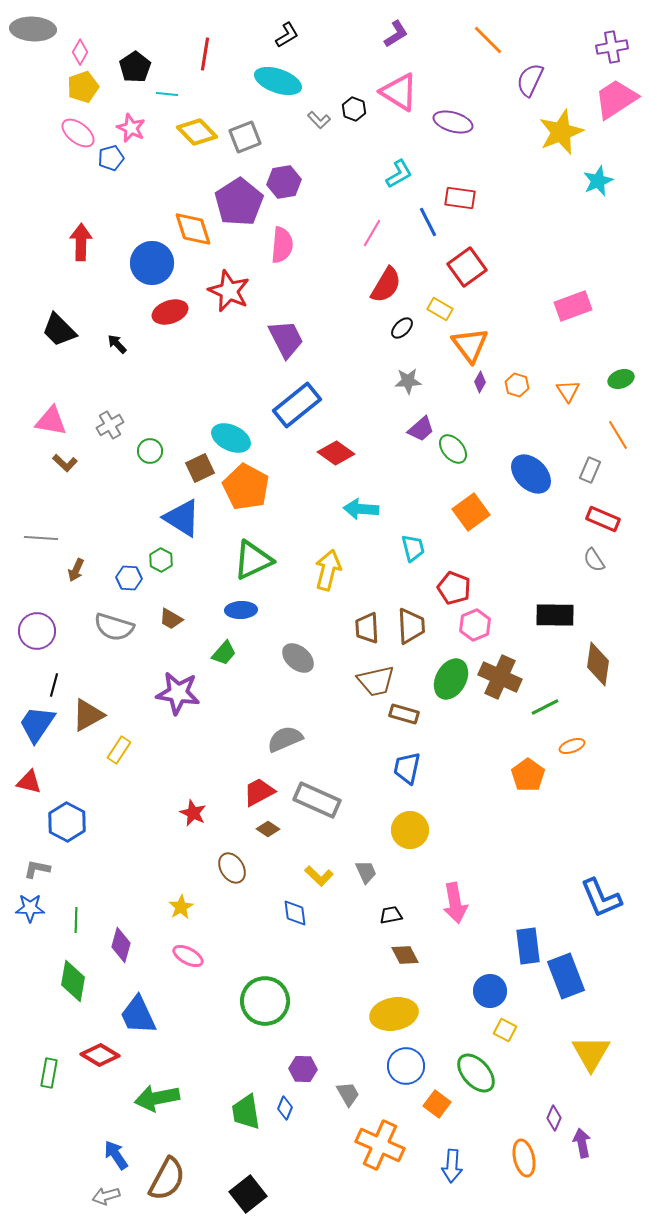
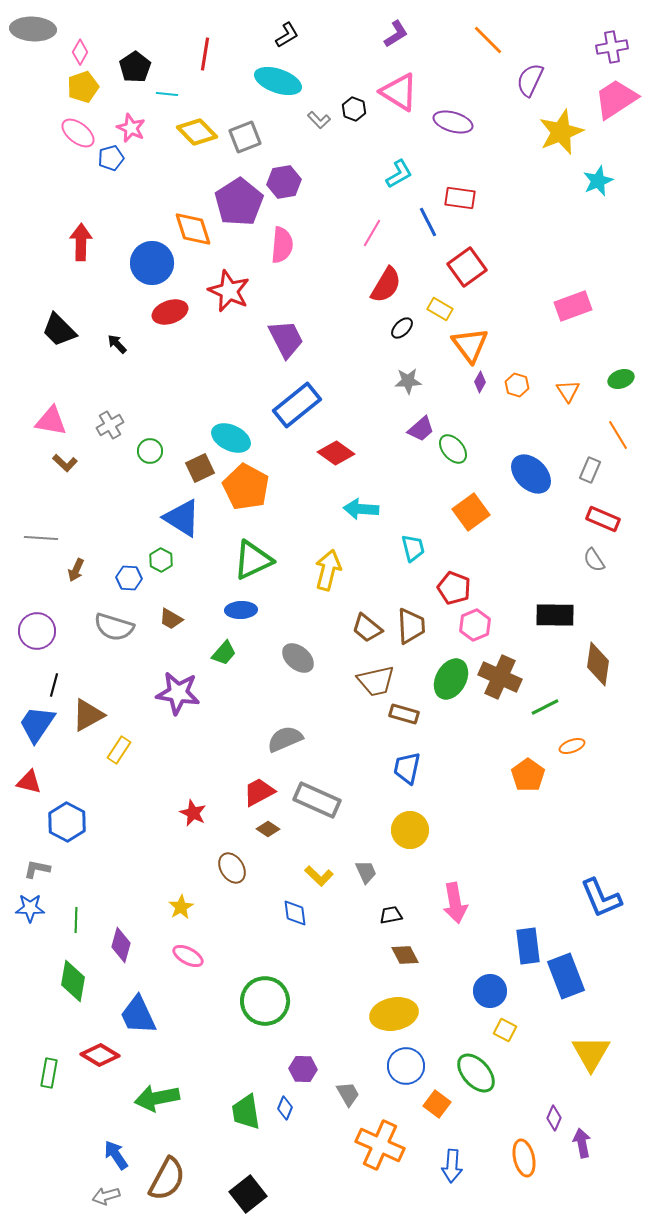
brown trapezoid at (367, 628): rotated 48 degrees counterclockwise
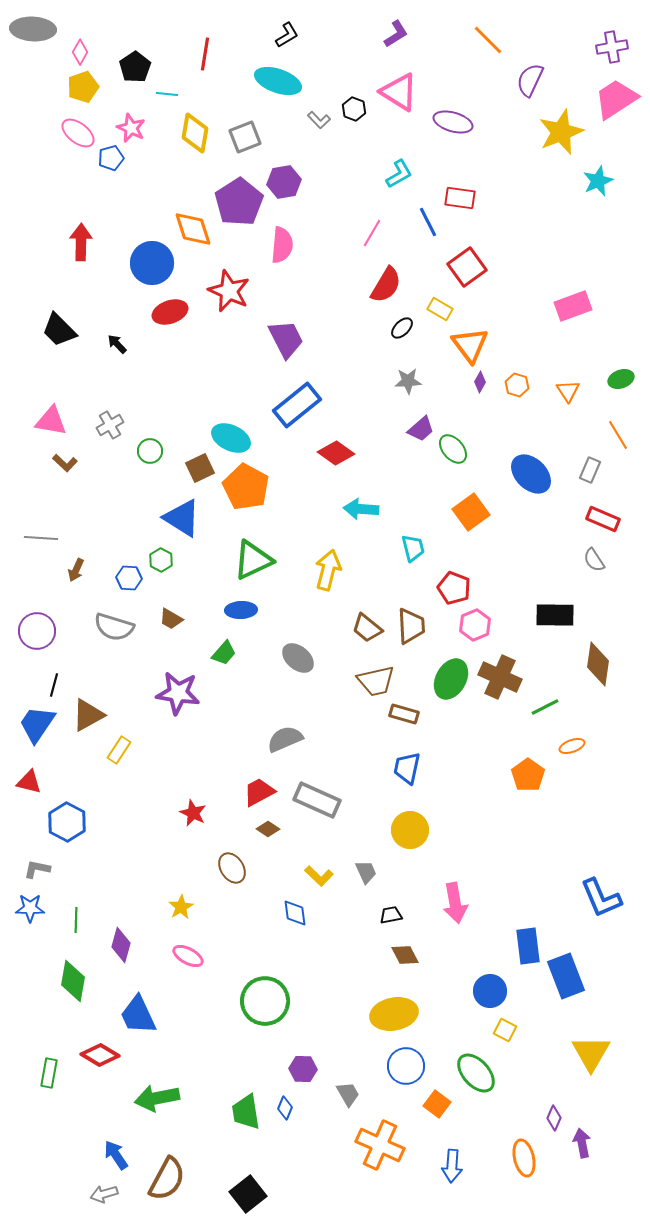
yellow diamond at (197, 132): moved 2 px left, 1 px down; rotated 54 degrees clockwise
gray arrow at (106, 1196): moved 2 px left, 2 px up
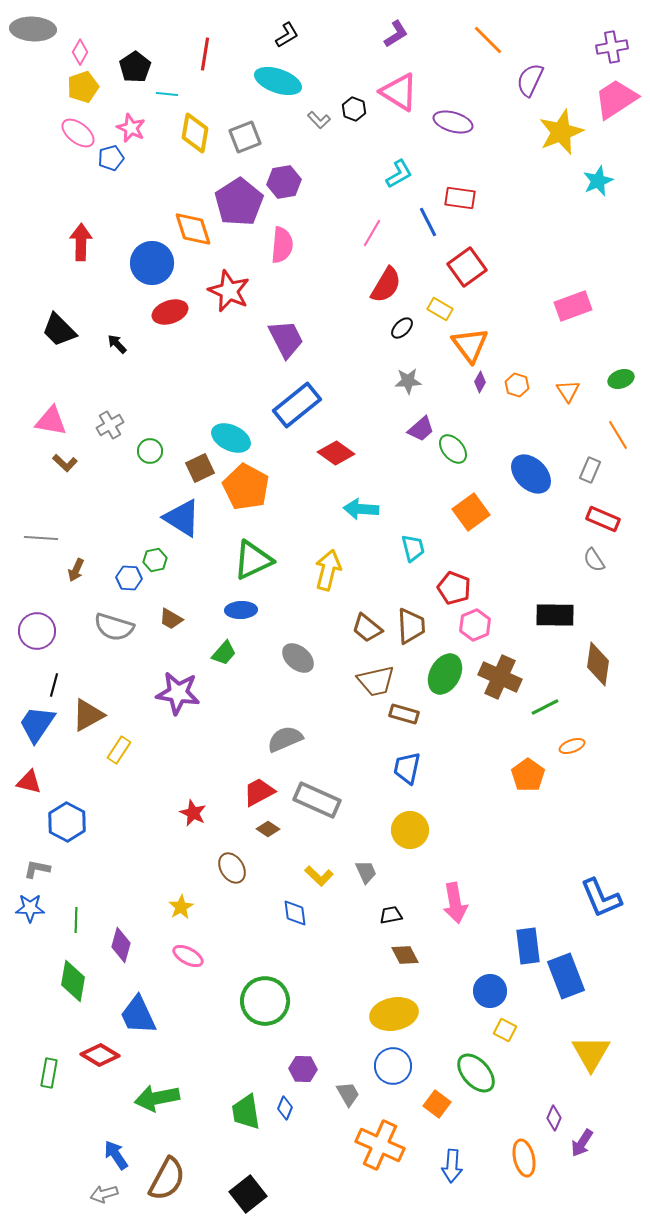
green hexagon at (161, 560): moved 6 px left; rotated 20 degrees clockwise
green ellipse at (451, 679): moved 6 px left, 5 px up
blue circle at (406, 1066): moved 13 px left
purple arrow at (582, 1143): rotated 136 degrees counterclockwise
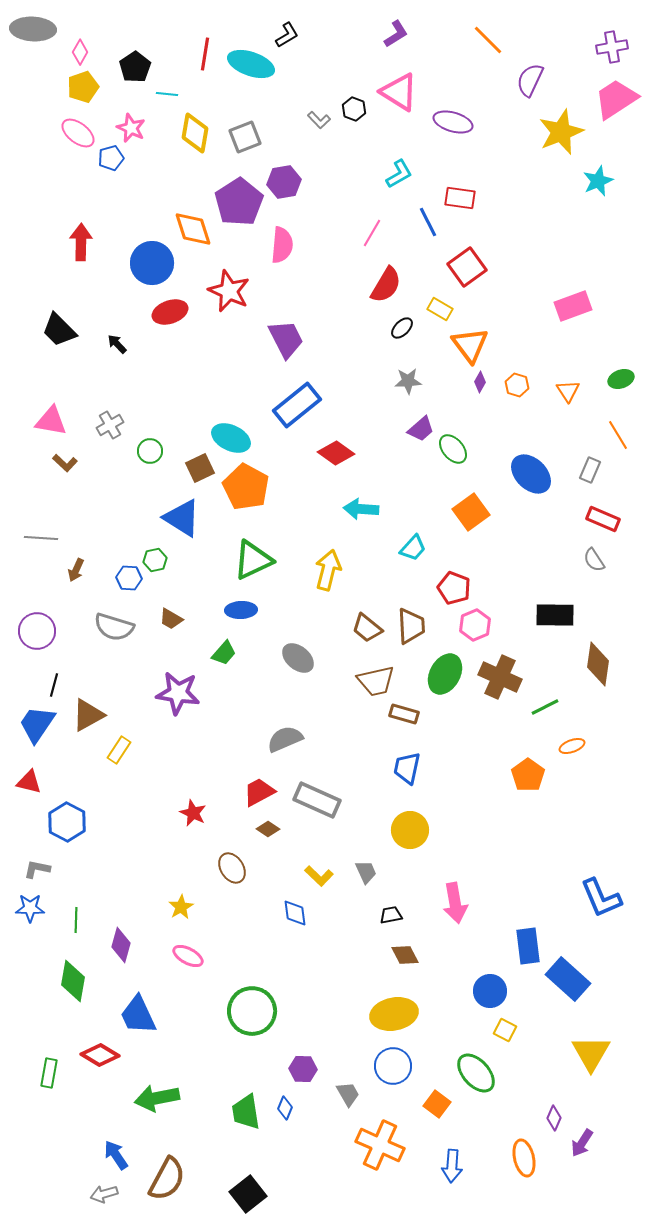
cyan ellipse at (278, 81): moved 27 px left, 17 px up
cyan trapezoid at (413, 548): rotated 56 degrees clockwise
blue rectangle at (566, 976): moved 2 px right, 3 px down; rotated 27 degrees counterclockwise
green circle at (265, 1001): moved 13 px left, 10 px down
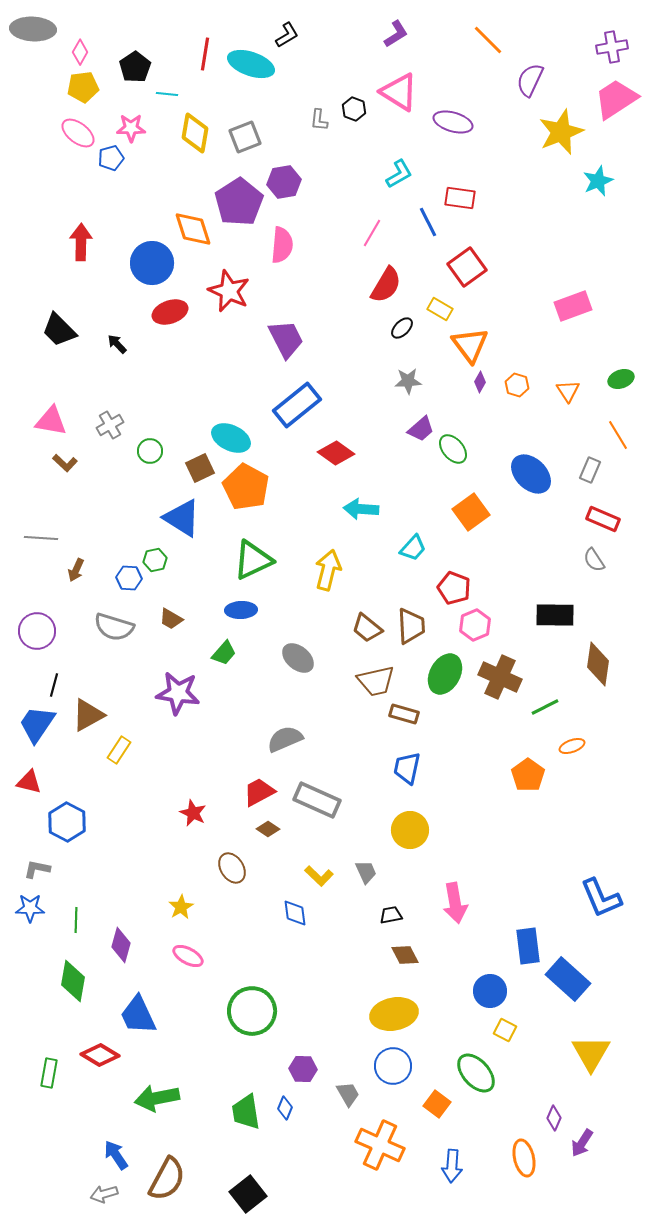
yellow pentagon at (83, 87): rotated 12 degrees clockwise
gray L-shape at (319, 120): rotated 50 degrees clockwise
pink star at (131, 128): rotated 24 degrees counterclockwise
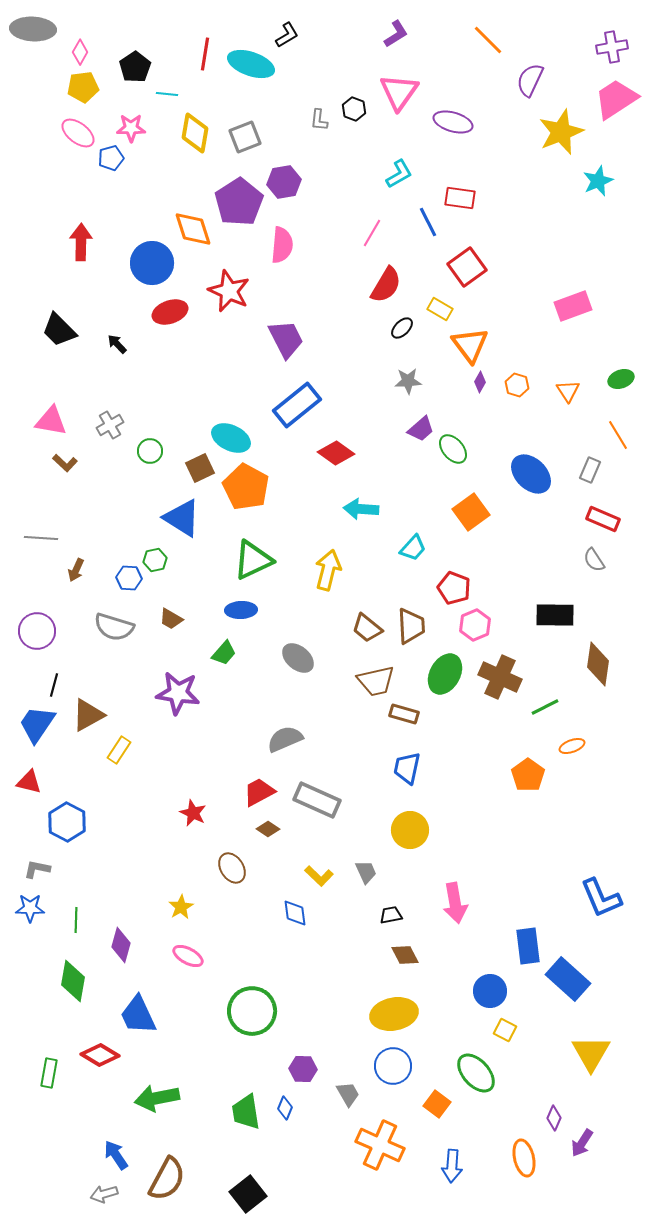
pink triangle at (399, 92): rotated 33 degrees clockwise
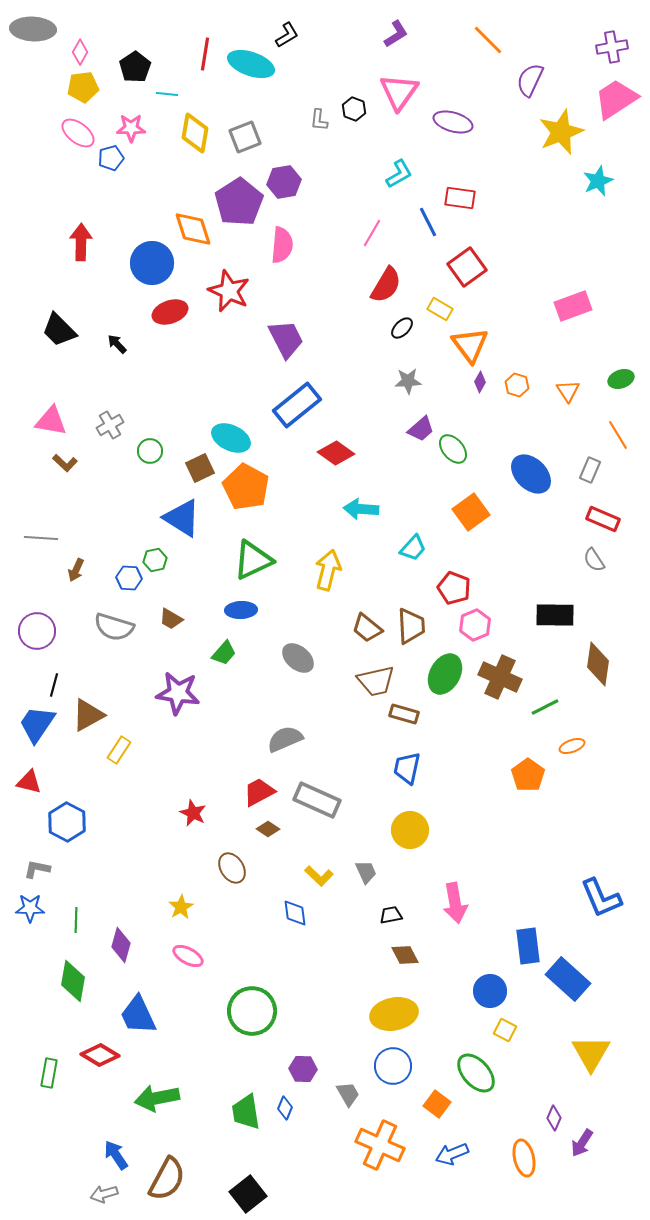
blue arrow at (452, 1166): moved 12 px up; rotated 64 degrees clockwise
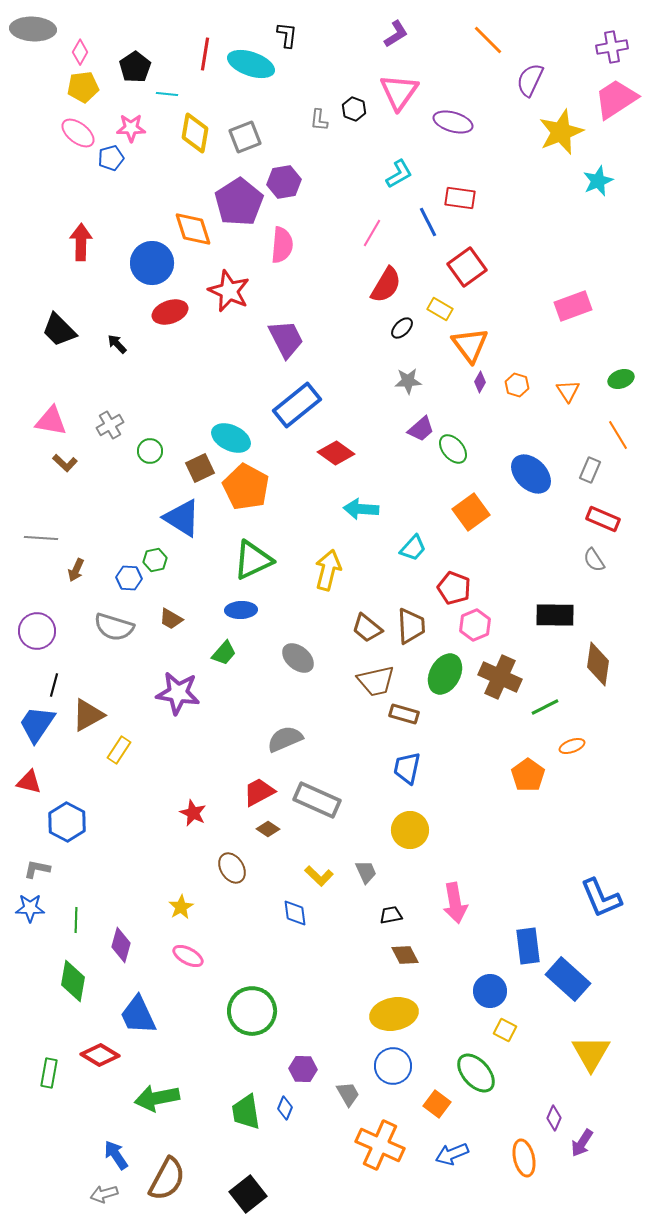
black L-shape at (287, 35): rotated 52 degrees counterclockwise
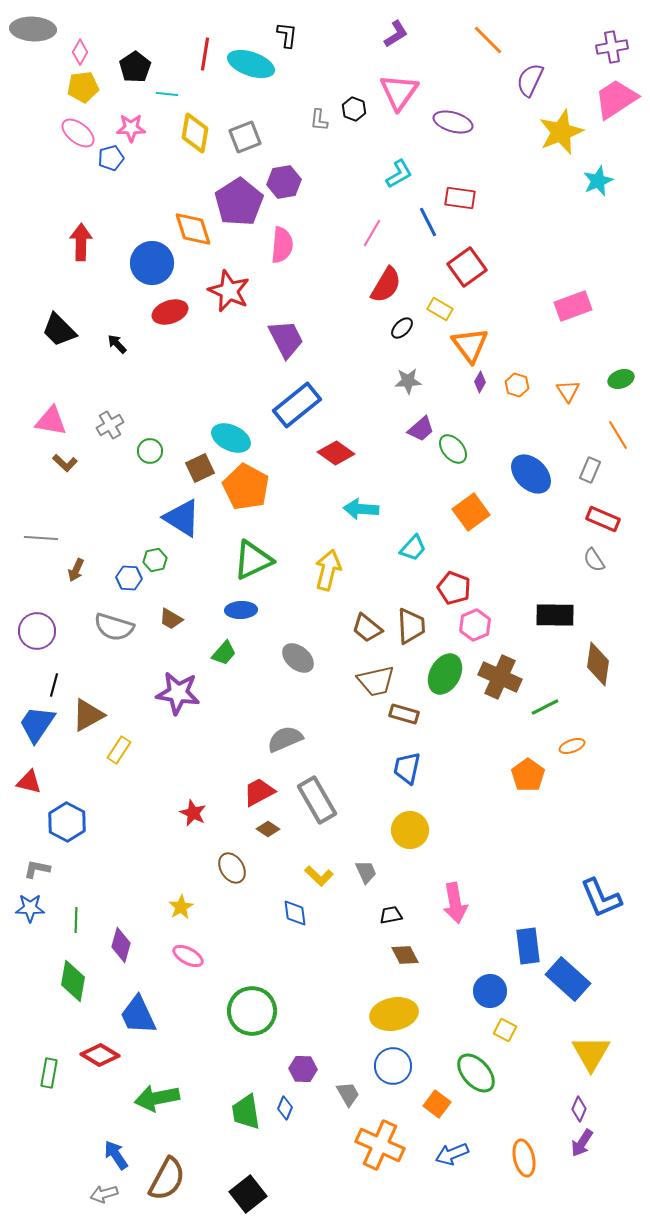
gray rectangle at (317, 800): rotated 36 degrees clockwise
purple diamond at (554, 1118): moved 25 px right, 9 px up
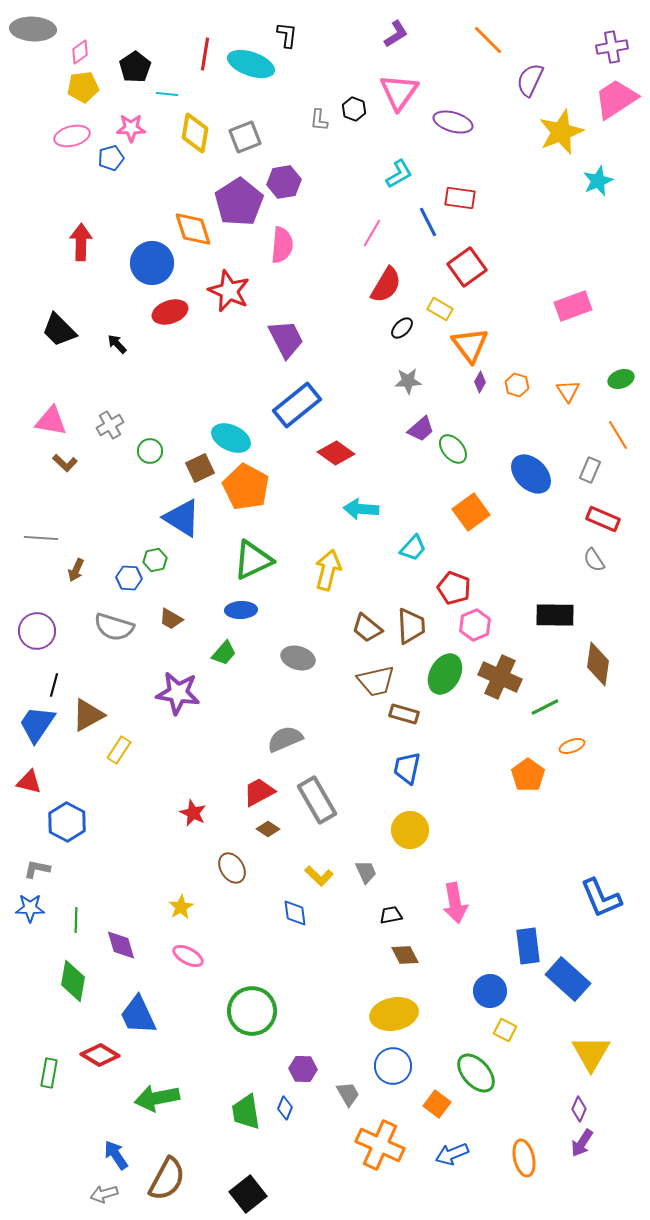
pink diamond at (80, 52): rotated 25 degrees clockwise
pink ellipse at (78, 133): moved 6 px left, 3 px down; rotated 52 degrees counterclockwise
gray ellipse at (298, 658): rotated 24 degrees counterclockwise
purple diamond at (121, 945): rotated 32 degrees counterclockwise
